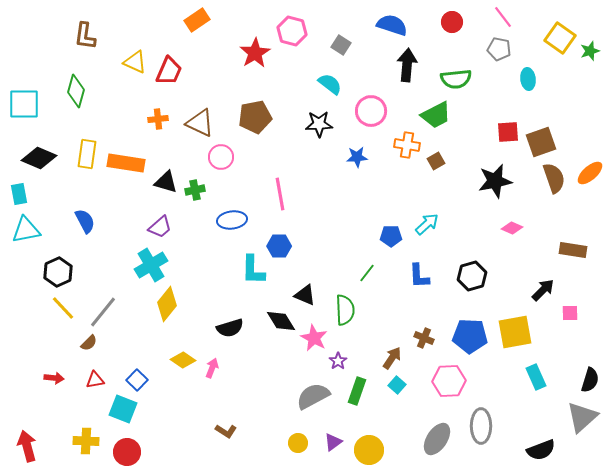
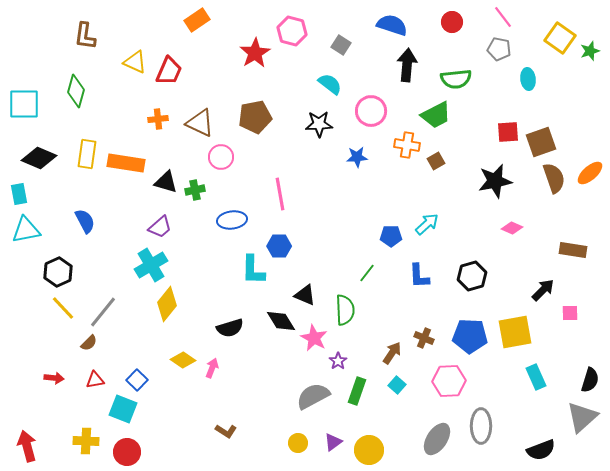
brown arrow at (392, 358): moved 5 px up
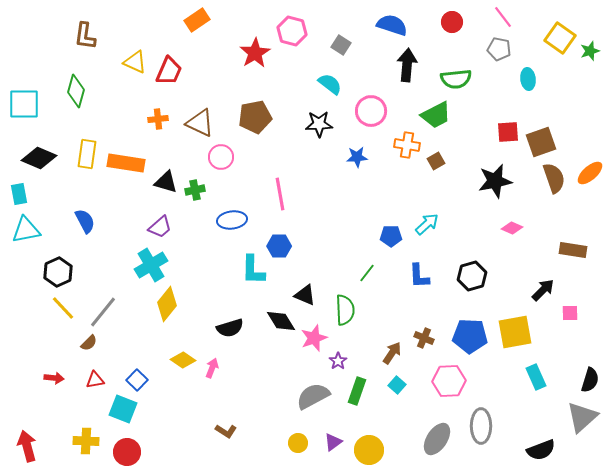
pink star at (314, 338): rotated 24 degrees clockwise
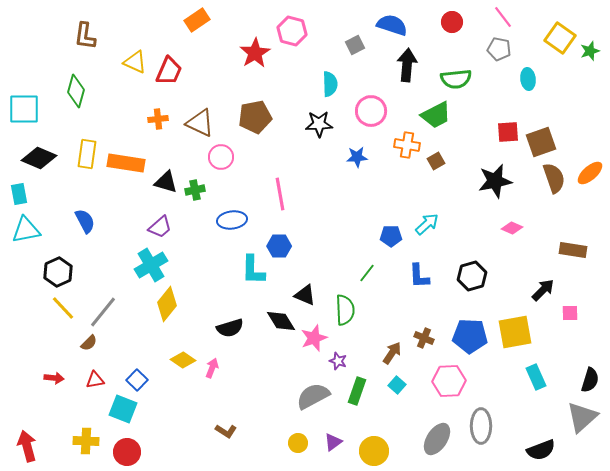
gray square at (341, 45): moved 14 px right; rotated 30 degrees clockwise
cyan semicircle at (330, 84): rotated 50 degrees clockwise
cyan square at (24, 104): moved 5 px down
purple star at (338, 361): rotated 18 degrees counterclockwise
yellow circle at (369, 450): moved 5 px right, 1 px down
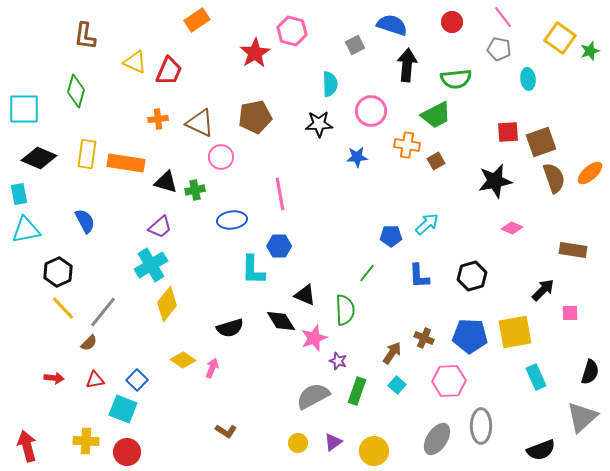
black semicircle at (590, 380): moved 8 px up
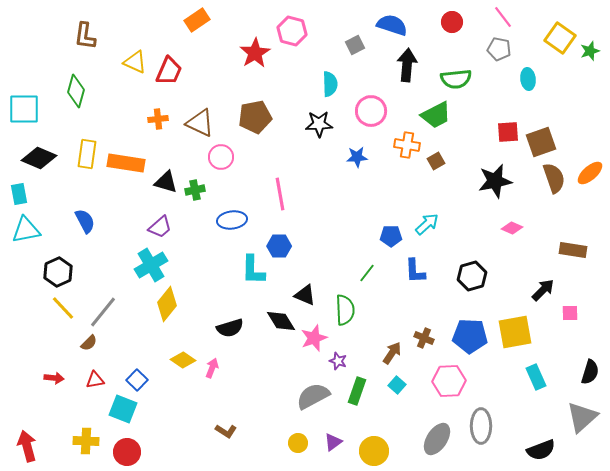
blue L-shape at (419, 276): moved 4 px left, 5 px up
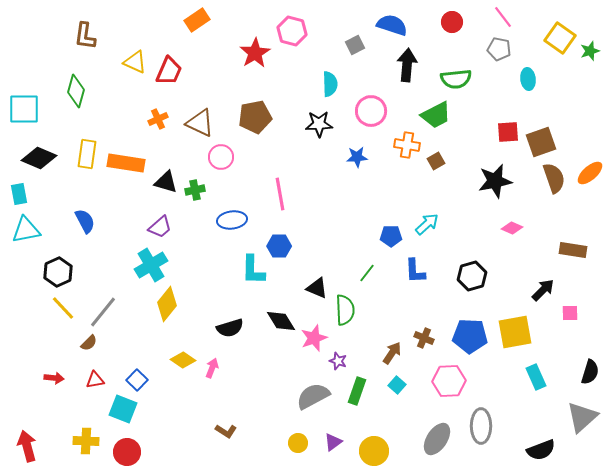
orange cross at (158, 119): rotated 18 degrees counterclockwise
black triangle at (305, 295): moved 12 px right, 7 px up
